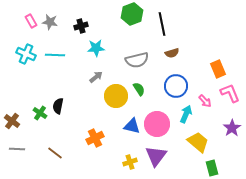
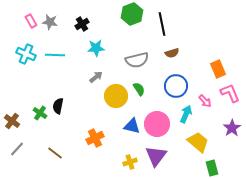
black cross: moved 1 px right, 2 px up; rotated 16 degrees counterclockwise
gray line: rotated 49 degrees counterclockwise
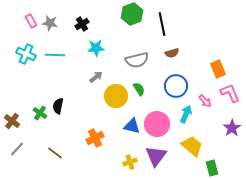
gray star: moved 1 px down
yellow trapezoid: moved 6 px left, 4 px down
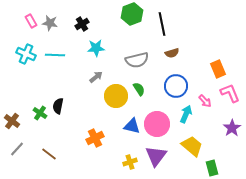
brown line: moved 6 px left, 1 px down
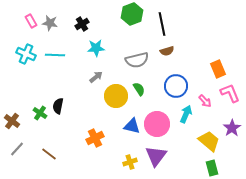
brown semicircle: moved 5 px left, 2 px up
yellow trapezoid: moved 17 px right, 5 px up
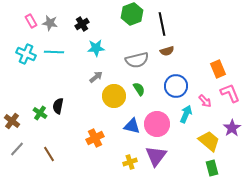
cyan line: moved 1 px left, 3 px up
yellow circle: moved 2 px left
brown line: rotated 21 degrees clockwise
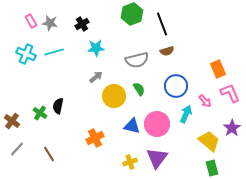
black line: rotated 10 degrees counterclockwise
cyan line: rotated 18 degrees counterclockwise
purple triangle: moved 1 px right, 2 px down
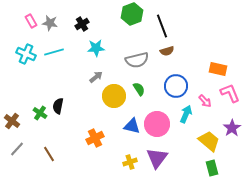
black line: moved 2 px down
orange rectangle: rotated 54 degrees counterclockwise
